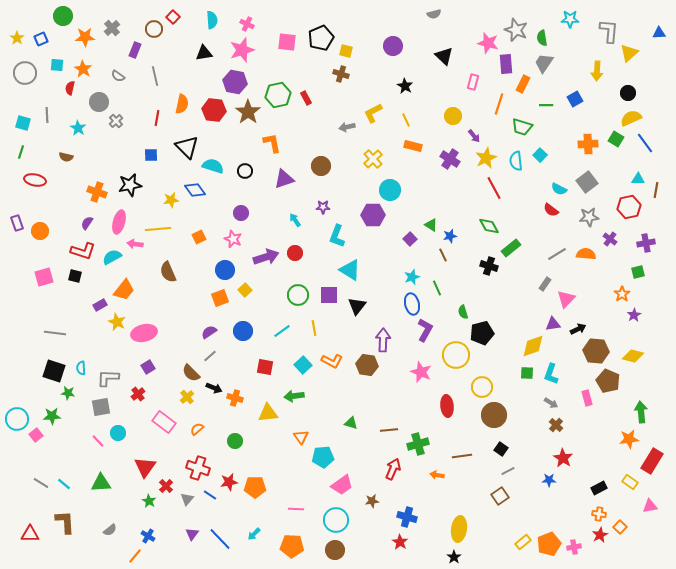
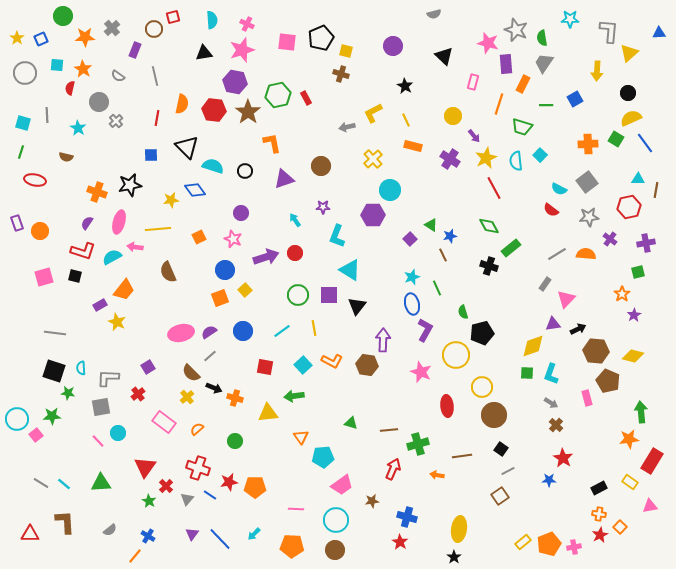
red square at (173, 17): rotated 32 degrees clockwise
pink arrow at (135, 244): moved 3 px down
pink ellipse at (144, 333): moved 37 px right
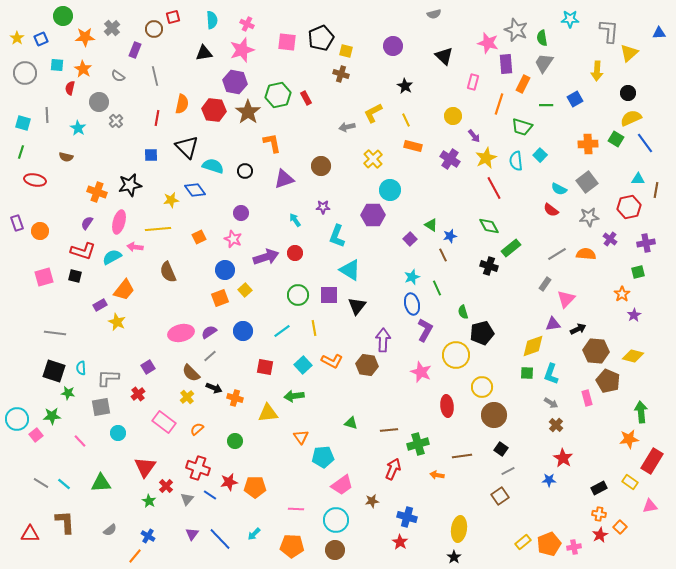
pink line at (98, 441): moved 18 px left
